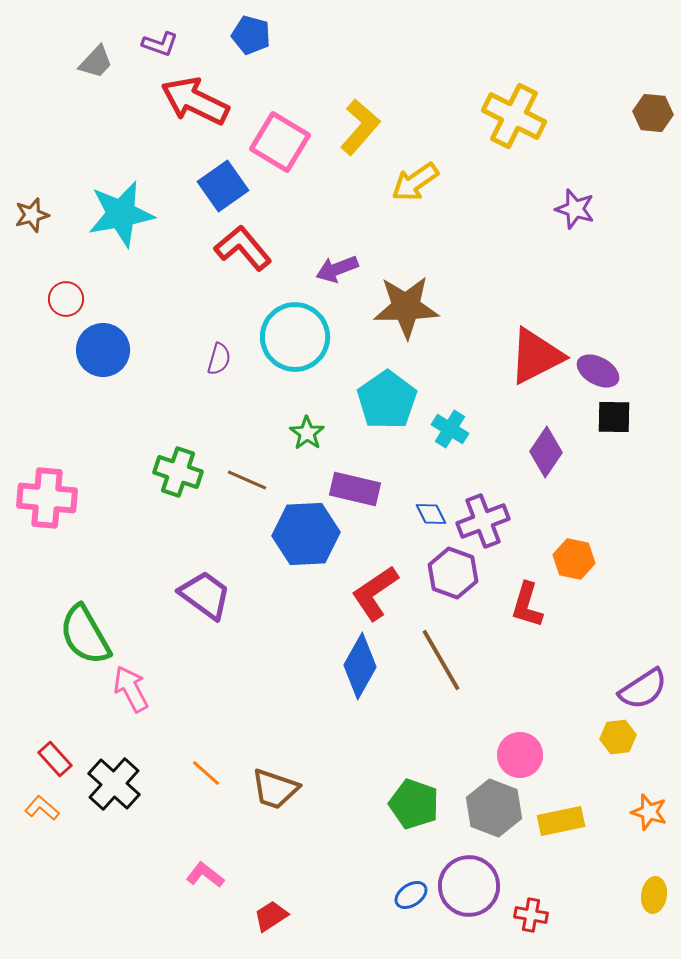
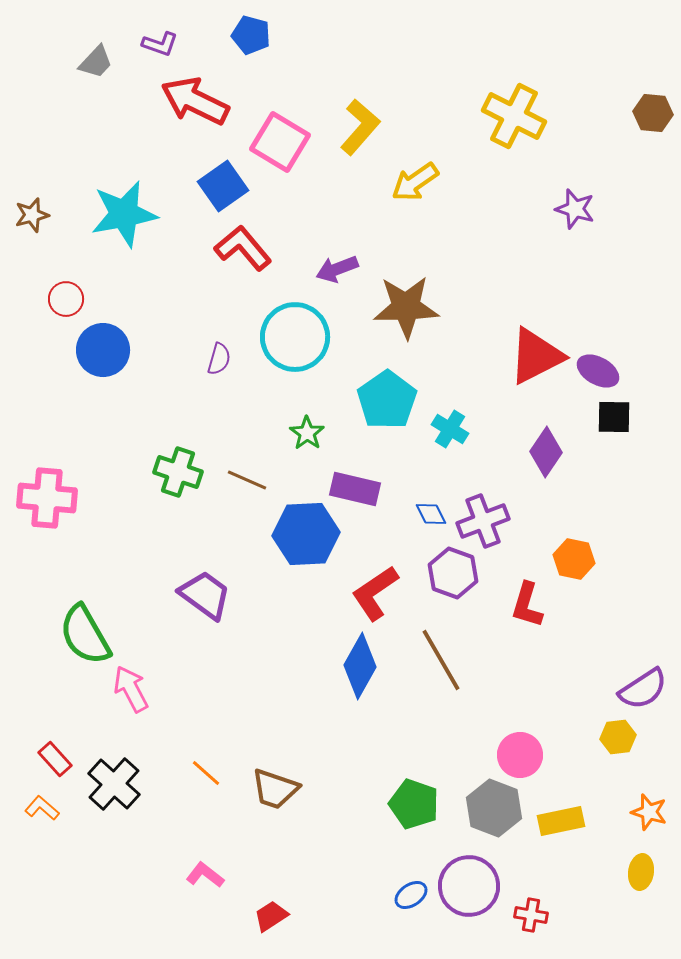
cyan star at (121, 214): moved 3 px right
yellow ellipse at (654, 895): moved 13 px left, 23 px up
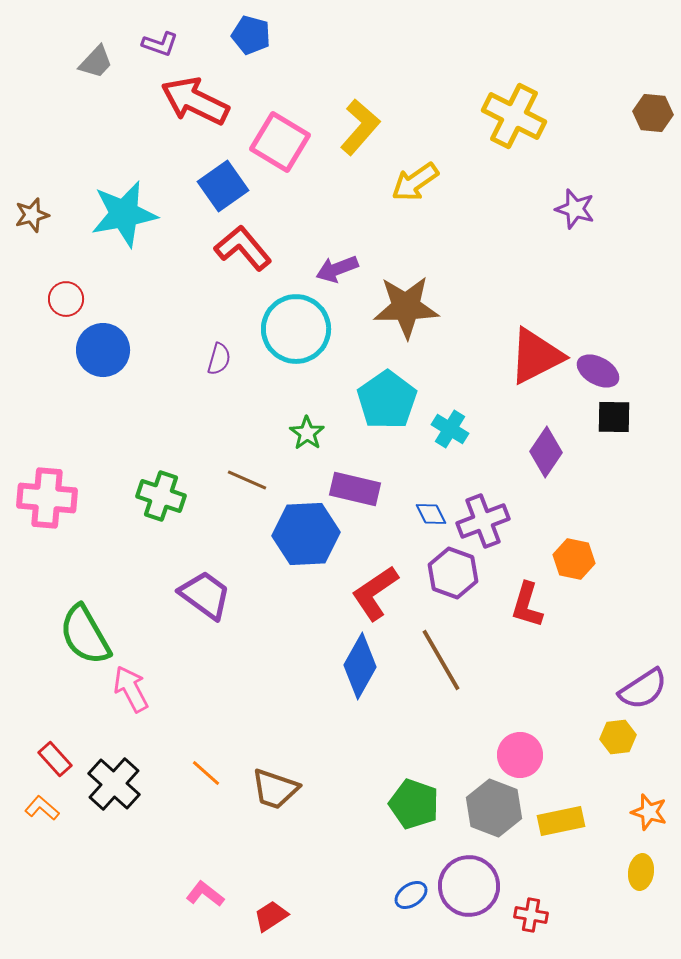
cyan circle at (295, 337): moved 1 px right, 8 px up
green cross at (178, 472): moved 17 px left, 24 px down
pink L-shape at (205, 875): moved 19 px down
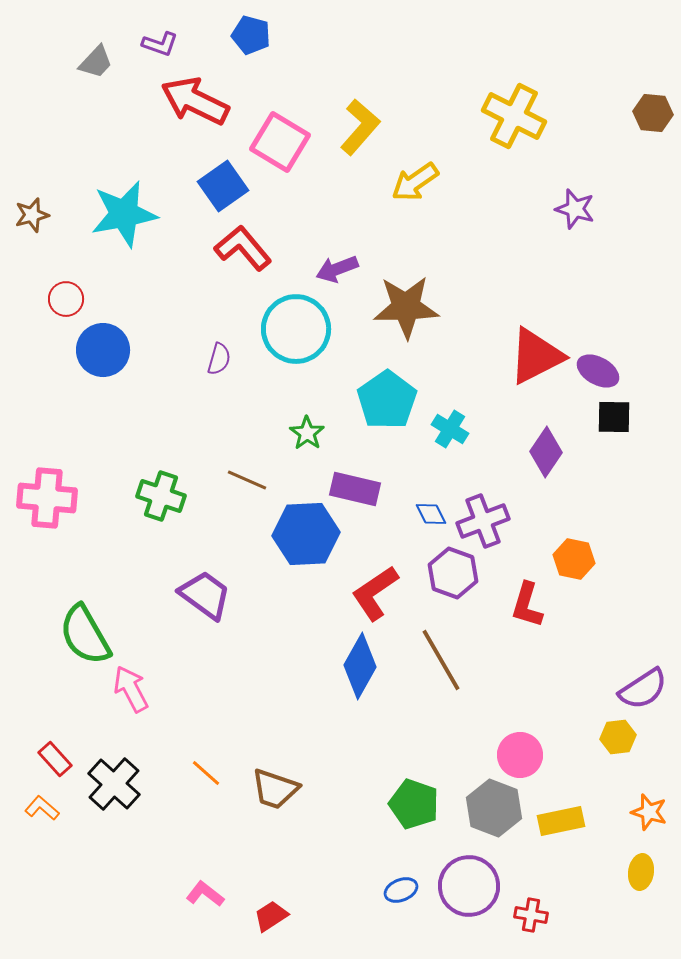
blue ellipse at (411, 895): moved 10 px left, 5 px up; rotated 12 degrees clockwise
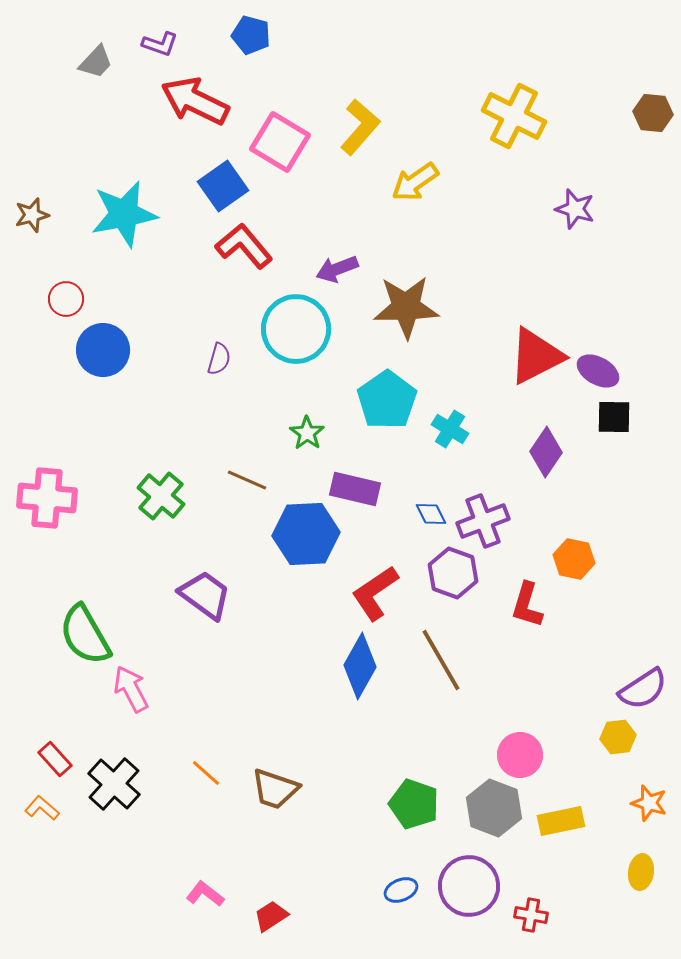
red L-shape at (243, 248): moved 1 px right, 2 px up
green cross at (161, 496): rotated 21 degrees clockwise
orange star at (649, 812): moved 9 px up
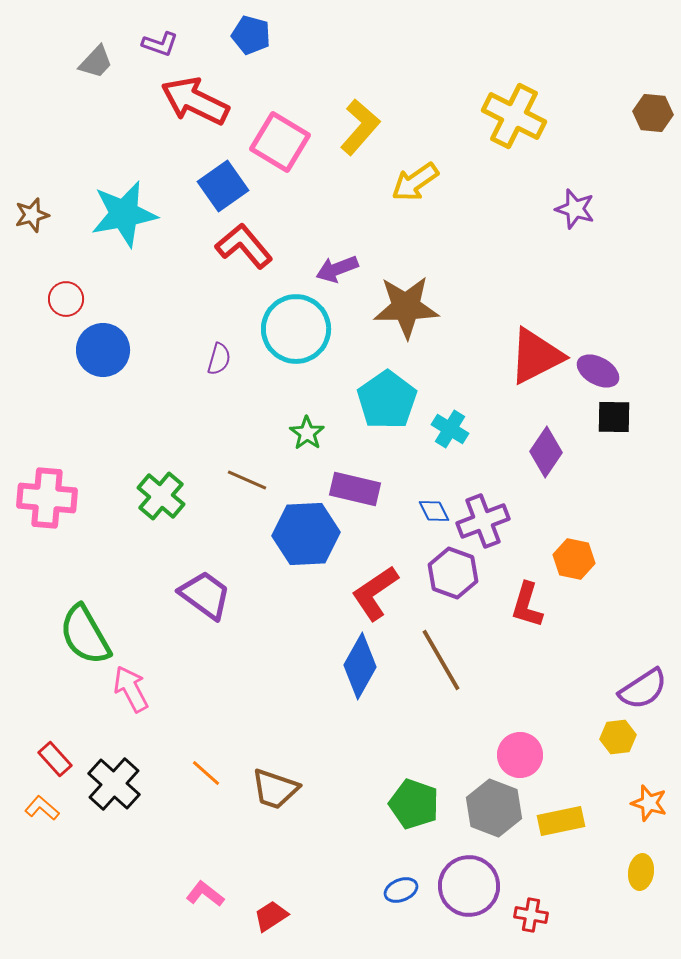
blue diamond at (431, 514): moved 3 px right, 3 px up
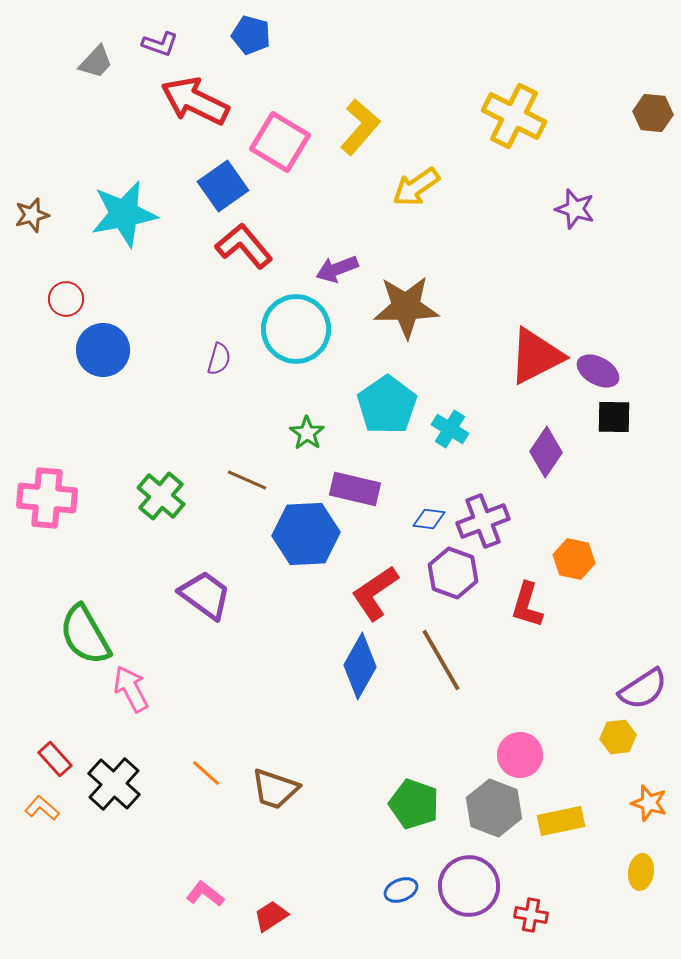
yellow arrow at (415, 182): moved 1 px right, 5 px down
cyan pentagon at (387, 400): moved 5 px down
blue diamond at (434, 511): moved 5 px left, 8 px down; rotated 56 degrees counterclockwise
